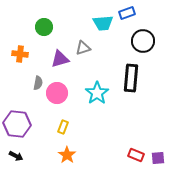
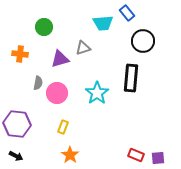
blue rectangle: rotated 70 degrees clockwise
orange star: moved 3 px right
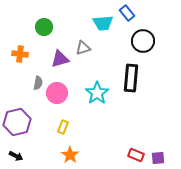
purple hexagon: moved 2 px up; rotated 20 degrees counterclockwise
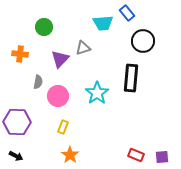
purple triangle: rotated 30 degrees counterclockwise
gray semicircle: moved 1 px up
pink circle: moved 1 px right, 3 px down
purple hexagon: rotated 16 degrees clockwise
purple square: moved 4 px right, 1 px up
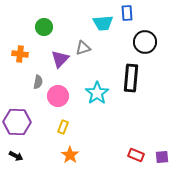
blue rectangle: rotated 35 degrees clockwise
black circle: moved 2 px right, 1 px down
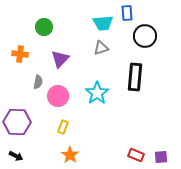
black circle: moved 6 px up
gray triangle: moved 18 px right
black rectangle: moved 4 px right, 1 px up
purple square: moved 1 px left
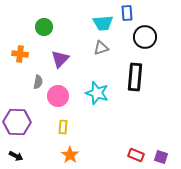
black circle: moved 1 px down
cyan star: rotated 20 degrees counterclockwise
yellow rectangle: rotated 16 degrees counterclockwise
purple square: rotated 24 degrees clockwise
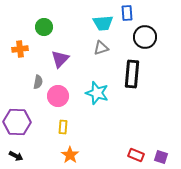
orange cross: moved 5 px up; rotated 14 degrees counterclockwise
black rectangle: moved 3 px left, 3 px up
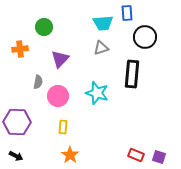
purple square: moved 2 px left
